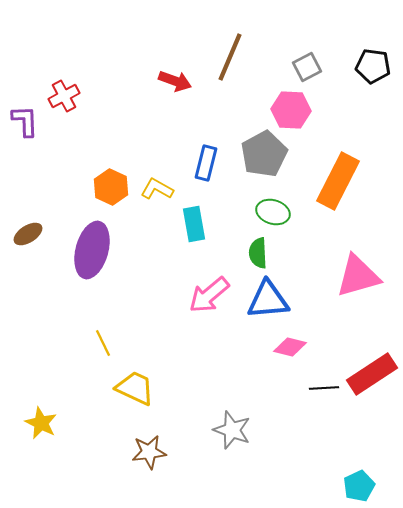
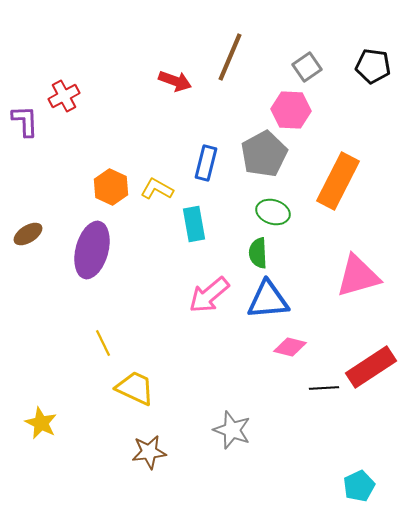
gray square: rotated 8 degrees counterclockwise
red rectangle: moved 1 px left, 7 px up
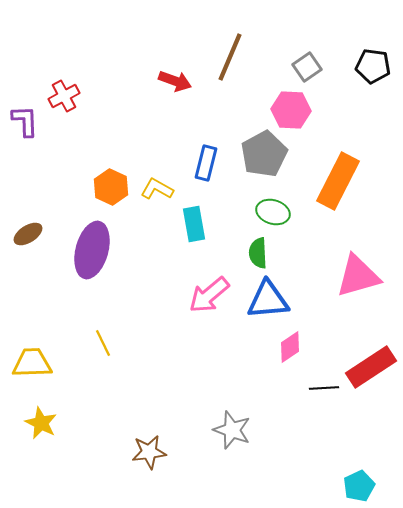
pink diamond: rotated 48 degrees counterclockwise
yellow trapezoid: moved 103 px left, 25 px up; rotated 27 degrees counterclockwise
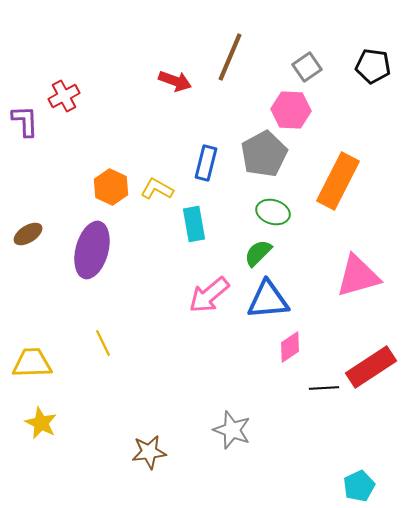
green semicircle: rotated 48 degrees clockwise
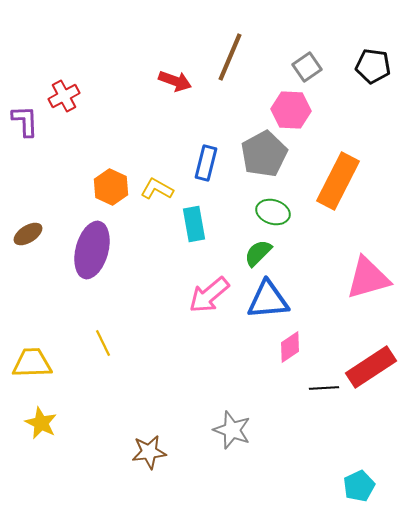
pink triangle: moved 10 px right, 2 px down
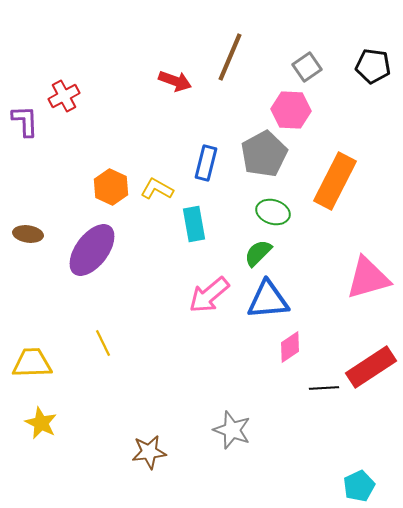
orange rectangle: moved 3 px left
brown ellipse: rotated 40 degrees clockwise
purple ellipse: rotated 22 degrees clockwise
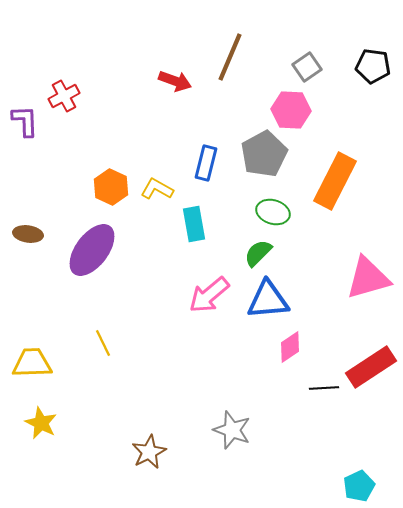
brown star: rotated 20 degrees counterclockwise
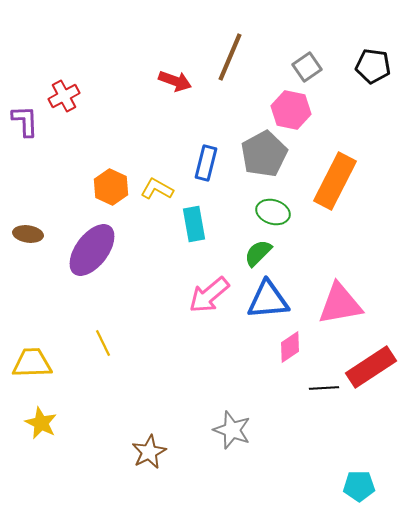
pink hexagon: rotated 9 degrees clockwise
pink triangle: moved 28 px left, 26 px down; rotated 6 degrees clockwise
cyan pentagon: rotated 24 degrees clockwise
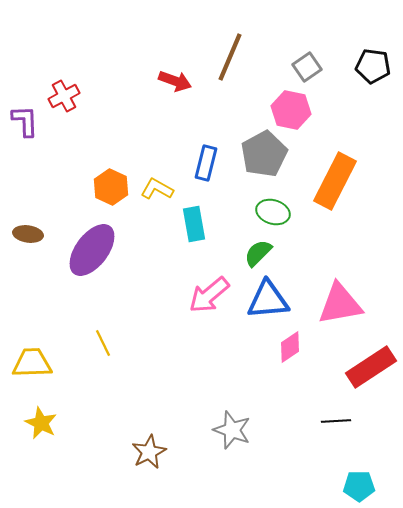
black line: moved 12 px right, 33 px down
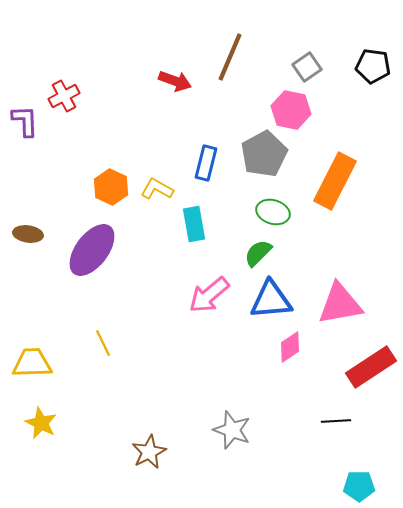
blue triangle: moved 3 px right
